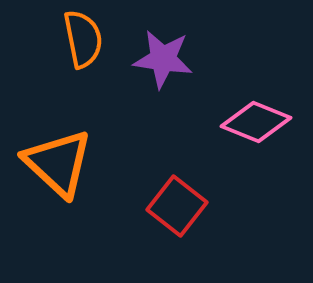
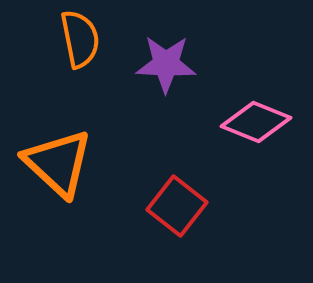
orange semicircle: moved 3 px left
purple star: moved 3 px right, 5 px down; rotated 6 degrees counterclockwise
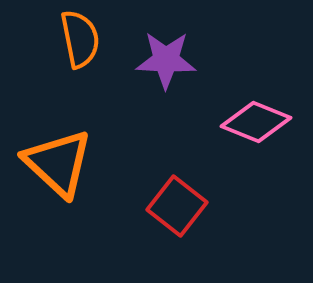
purple star: moved 4 px up
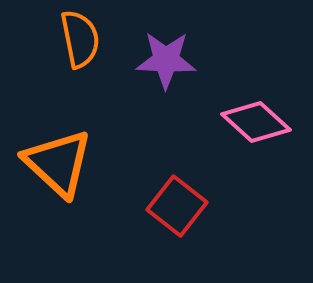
pink diamond: rotated 20 degrees clockwise
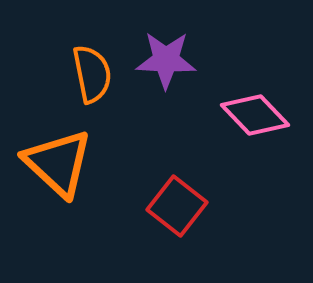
orange semicircle: moved 12 px right, 35 px down
pink diamond: moved 1 px left, 7 px up; rotated 4 degrees clockwise
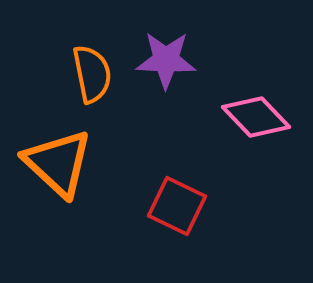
pink diamond: moved 1 px right, 2 px down
red square: rotated 12 degrees counterclockwise
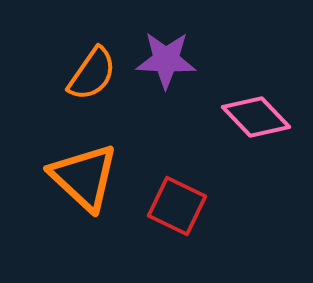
orange semicircle: rotated 46 degrees clockwise
orange triangle: moved 26 px right, 14 px down
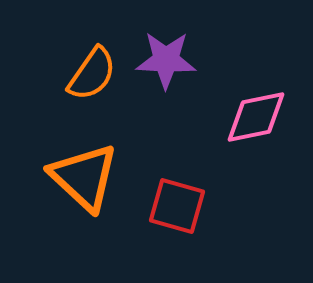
pink diamond: rotated 58 degrees counterclockwise
red square: rotated 10 degrees counterclockwise
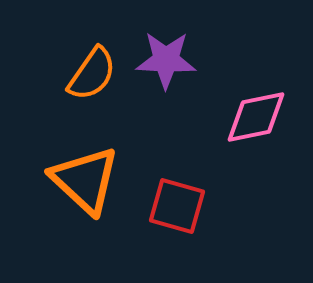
orange triangle: moved 1 px right, 3 px down
